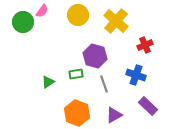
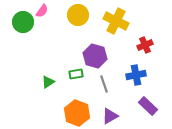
yellow cross: rotated 15 degrees counterclockwise
blue cross: rotated 30 degrees counterclockwise
purple triangle: moved 4 px left, 1 px down
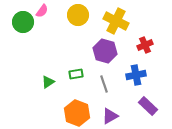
purple hexagon: moved 10 px right, 5 px up
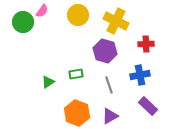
red cross: moved 1 px right, 1 px up; rotated 21 degrees clockwise
blue cross: moved 4 px right
gray line: moved 5 px right, 1 px down
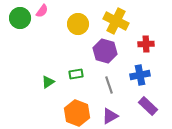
yellow circle: moved 9 px down
green circle: moved 3 px left, 4 px up
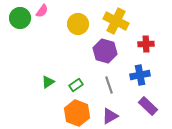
green rectangle: moved 11 px down; rotated 24 degrees counterclockwise
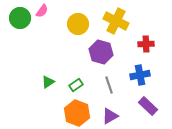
purple hexagon: moved 4 px left, 1 px down
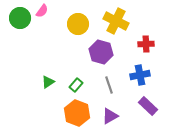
green rectangle: rotated 16 degrees counterclockwise
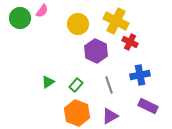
red cross: moved 16 px left, 2 px up; rotated 28 degrees clockwise
purple hexagon: moved 5 px left, 1 px up; rotated 10 degrees clockwise
purple rectangle: rotated 18 degrees counterclockwise
